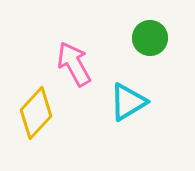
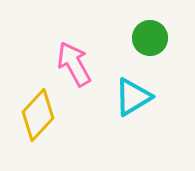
cyan triangle: moved 5 px right, 5 px up
yellow diamond: moved 2 px right, 2 px down
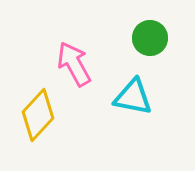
cyan triangle: rotated 42 degrees clockwise
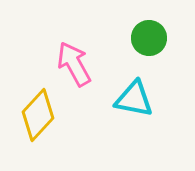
green circle: moved 1 px left
cyan triangle: moved 1 px right, 2 px down
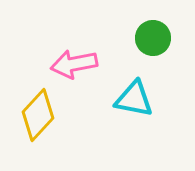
green circle: moved 4 px right
pink arrow: rotated 72 degrees counterclockwise
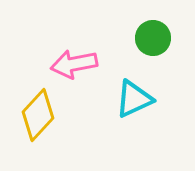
cyan triangle: rotated 36 degrees counterclockwise
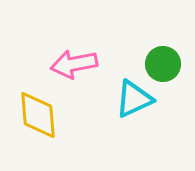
green circle: moved 10 px right, 26 px down
yellow diamond: rotated 48 degrees counterclockwise
